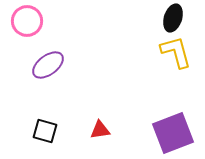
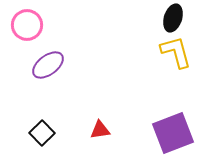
pink circle: moved 4 px down
black square: moved 3 px left, 2 px down; rotated 30 degrees clockwise
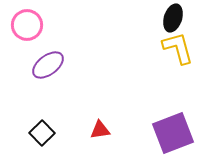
yellow L-shape: moved 2 px right, 4 px up
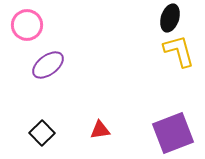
black ellipse: moved 3 px left
yellow L-shape: moved 1 px right, 3 px down
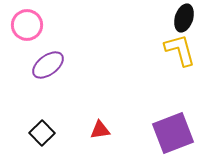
black ellipse: moved 14 px right
yellow L-shape: moved 1 px right, 1 px up
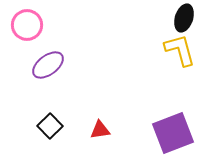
black square: moved 8 px right, 7 px up
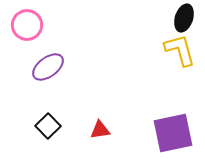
purple ellipse: moved 2 px down
black square: moved 2 px left
purple square: rotated 9 degrees clockwise
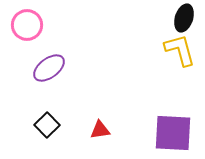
purple ellipse: moved 1 px right, 1 px down
black square: moved 1 px left, 1 px up
purple square: rotated 15 degrees clockwise
